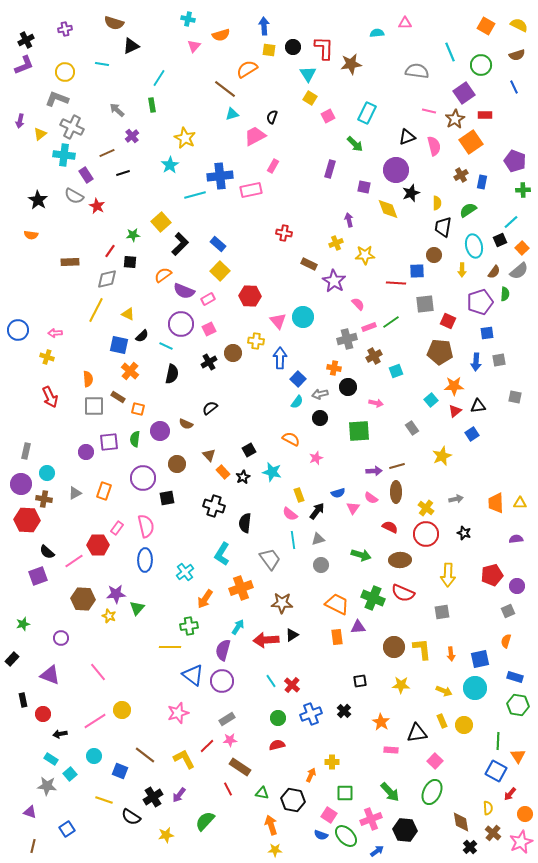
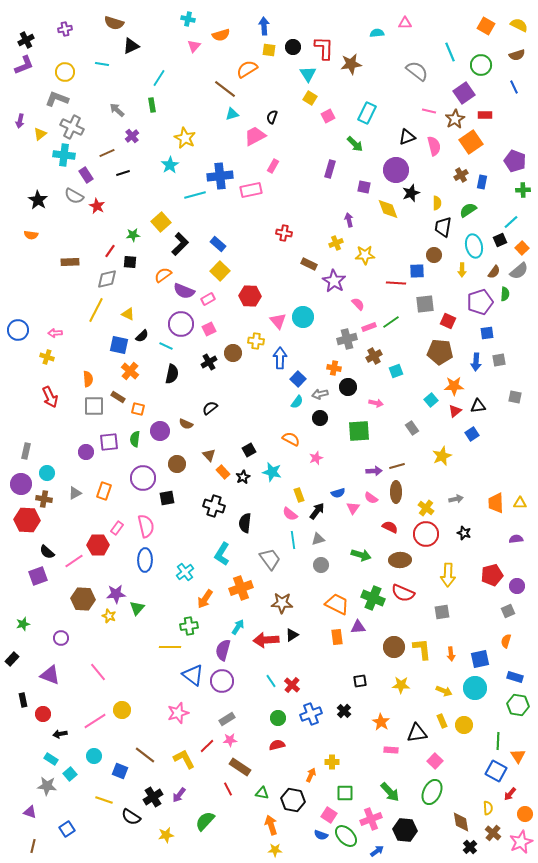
gray semicircle at (417, 71): rotated 30 degrees clockwise
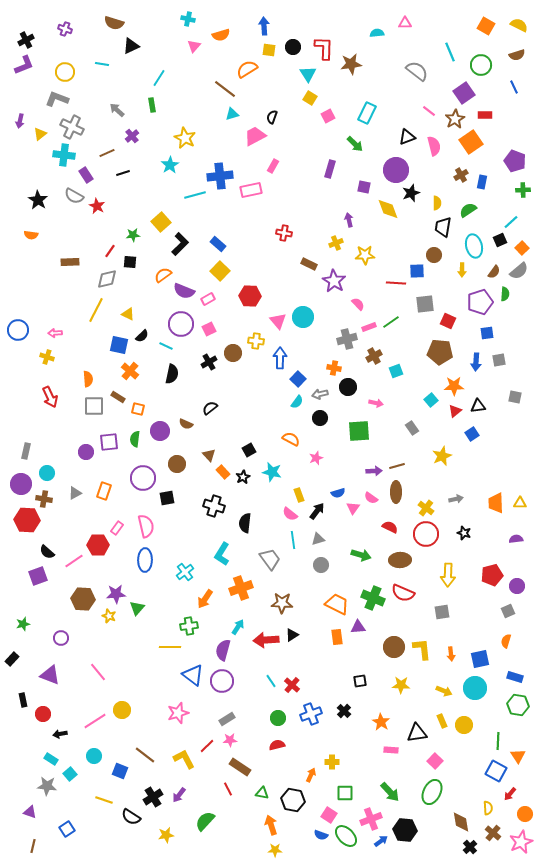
purple cross at (65, 29): rotated 32 degrees clockwise
pink line at (429, 111): rotated 24 degrees clockwise
blue arrow at (377, 851): moved 4 px right, 10 px up
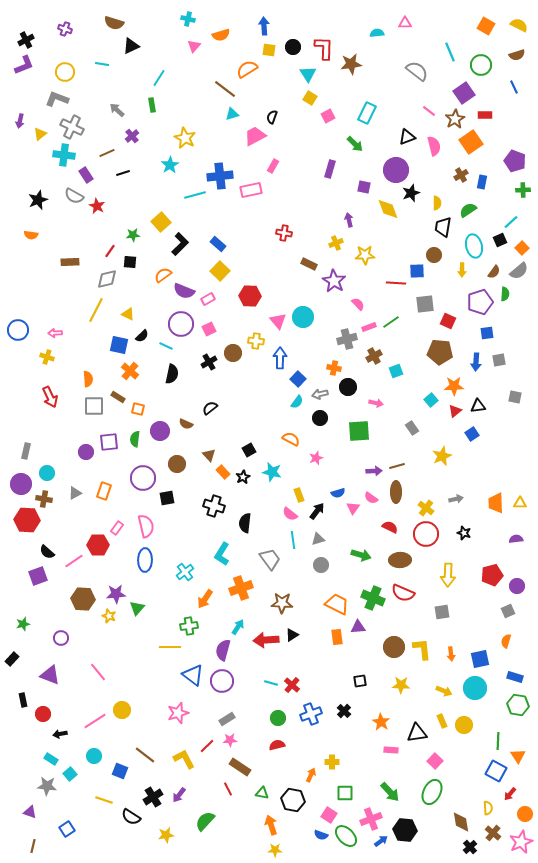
black star at (38, 200): rotated 18 degrees clockwise
cyan line at (271, 681): moved 2 px down; rotated 40 degrees counterclockwise
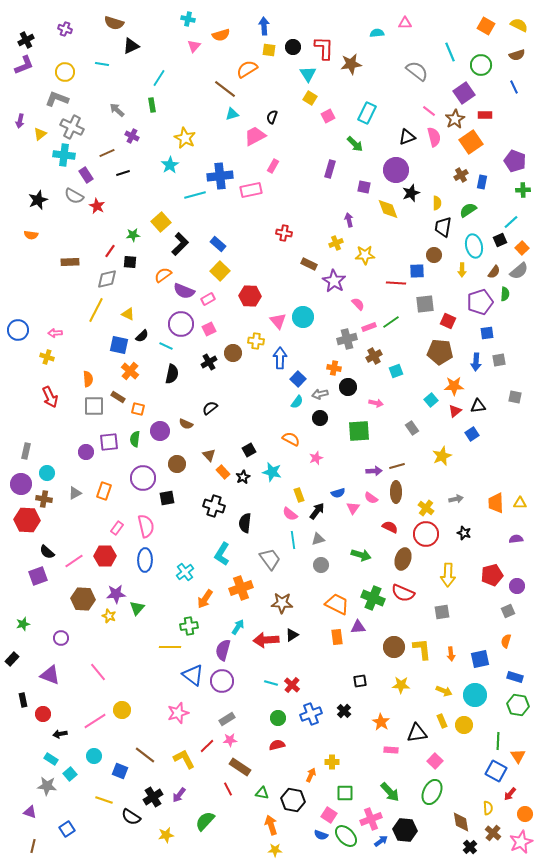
purple cross at (132, 136): rotated 24 degrees counterclockwise
pink semicircle at (434, 146): moved 9 px up
red hexagon at (98, 545): moved 7 px right, 11 px down
brown ellipse at (400, 560): moved 3 px right, 1 px up; rotated 70 degrees counterclockwise
cyan circle at (475, 688): moved 7 px down
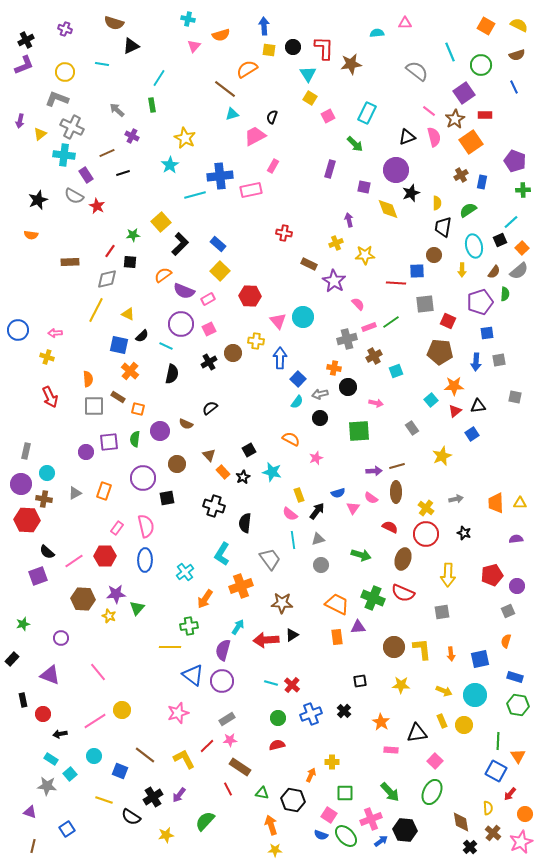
orange cross at (241, 588): moved 2 px up
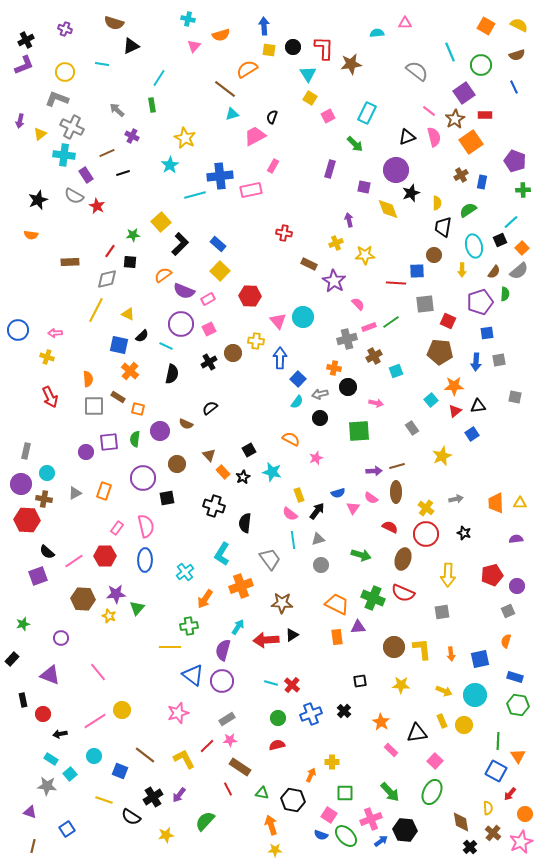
pink rectangle at (391, 750): rotated 40 degrees clockwise
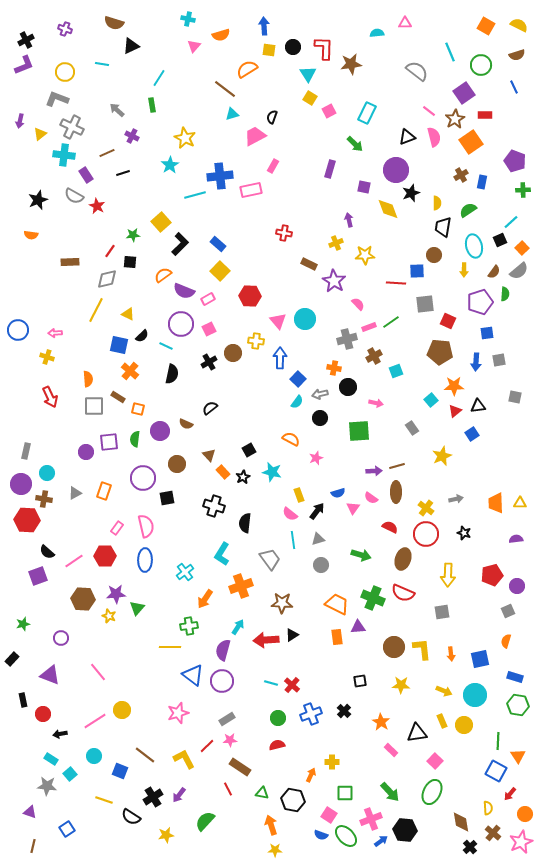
pink square at (328, 116): moved 1 px right, 5 px up
yellow arrow at (462, 270): moved 2 px right
cyan circle at (303, 317): moved 2 px right, 2 px down
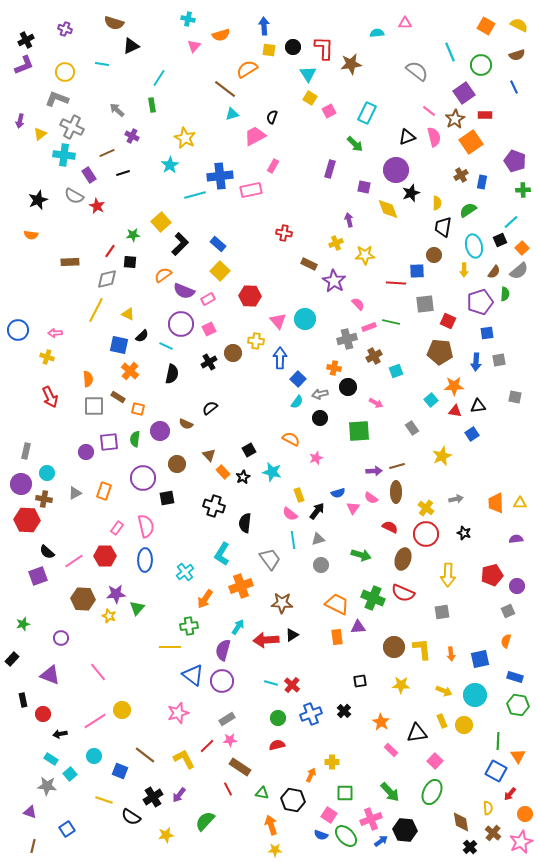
purple rectangle at (86, 175): moved 3 px right
green line at (391, 322): rotated 48 degrees clockwise
pink arrow at (376, 403): rotated 16 degrees clockwise
red triangle at (455, 411): rotated 48 degrees clockwise
